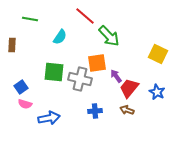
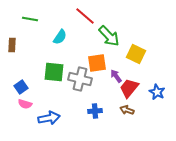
yellow square: moved 22 px left
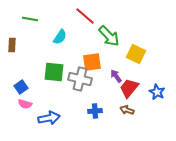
orange square: moved 5 px left, 1 px up
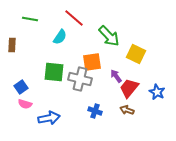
red line: moved 11 px left, 2 px down
blue cross: rotated 24 degrees clockwise
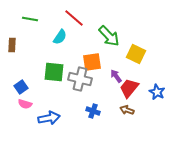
blue cross: moved 2 px left
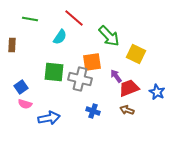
red trapezoid: rotated 30 degrees clockwise
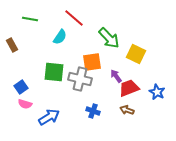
green arrow: moved 2 px down
brown rectangle: rotated 32 degrees counterclockwise
blue arrow: moved 1 px up; rotated 20 degrees counterclockwise
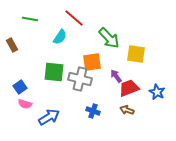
yellow square: rotated 18 degrees counterclockwise
blue square: moved 1 px left
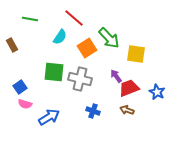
orange square: moved 5 px left, 14 px up; rotated 24 degrees counterclockwise
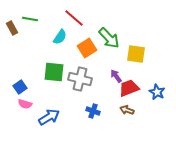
brown rectangle: moved 17 px up
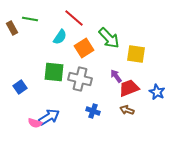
orange square: moved 3 px left
pink semicircle: moved 10 px right, 19 px down
